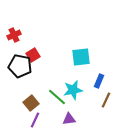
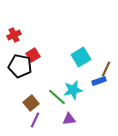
cyan square: rotated 24 degrees counterclockwise
blue rectangle: rotated 48 degrees clockwise
brown line: moved 31 px up
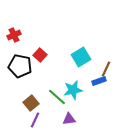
red square: moved 7 px right; rotated 16 degrees counterclockwise
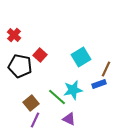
red cross: rotated 24 degrees counterclockwise
blue rectangle: moved 3 px down
purple triangle: rotated 32 degrees clockwise
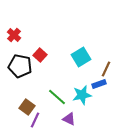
cyan star: moved 9 px right, 5 px down
brown square: moved 4 px left, 4 px down; rotated 14 degrees counterclockwise
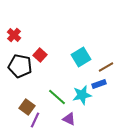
brown line: moved 2 px up; rotated 35 degrees clockwise
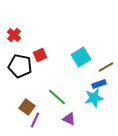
red square: rotated 24 degrees clockwise
cyan star: moved 12 px right, 3 px down
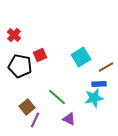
blue rectangle: rotated 16 degrees clockwise
brown square: rotated 14 degrees clockwise
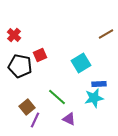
cyan square: moved 6 px down
brown line: moved 33 px up
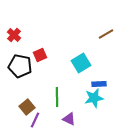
green line: rotated 48 degrees clockwise
